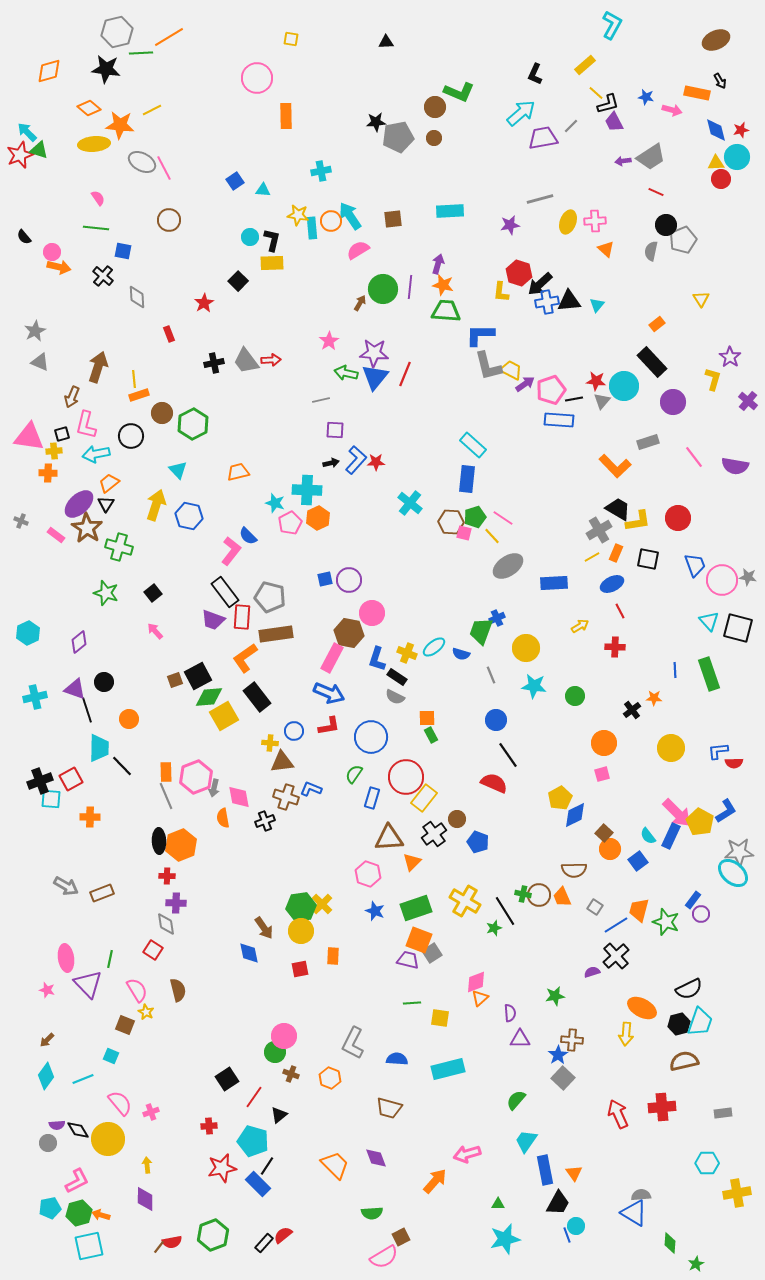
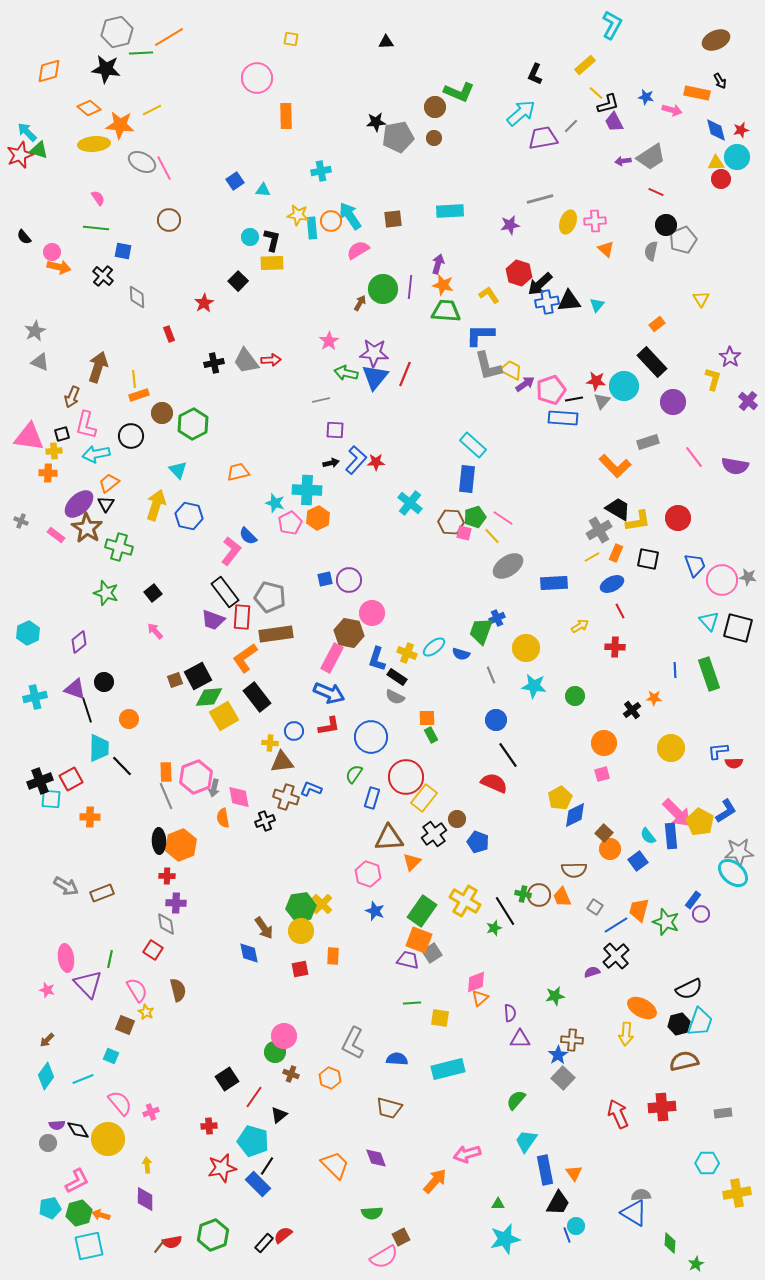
yellow L-shape at (501, 292): moved 12 px left, 3 px down; rotated 140 degrees clockwise
blue rectangle at (559, 420): moved 4 px right, 2 px up
blue rectangle at (671, 836): rotated 30 degrees counterclockwise
green rectangle at (416, 908): moved 6 px right, 3 px down; rotated 36 degrees counterclockwise
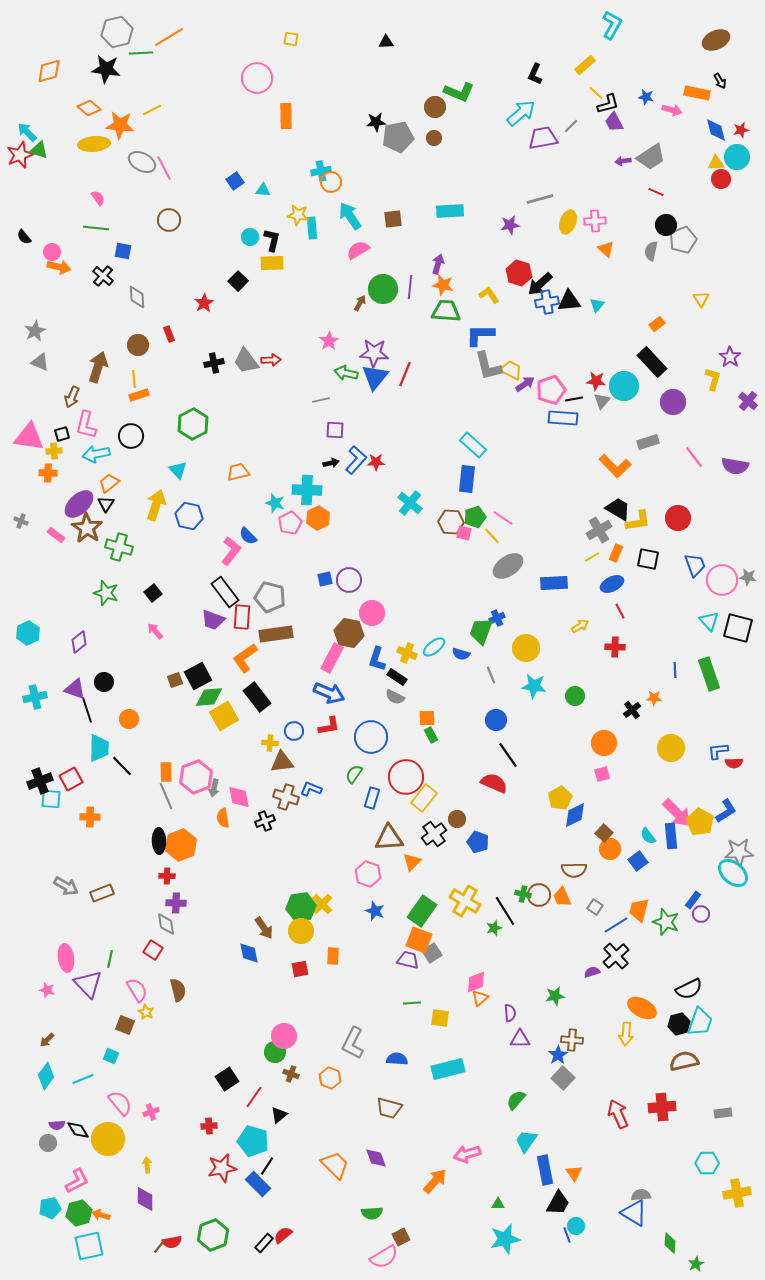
orange circle at (331, 221): moved 39 px up
brown circle at (162, 413): moved 24 px left, 68 px up
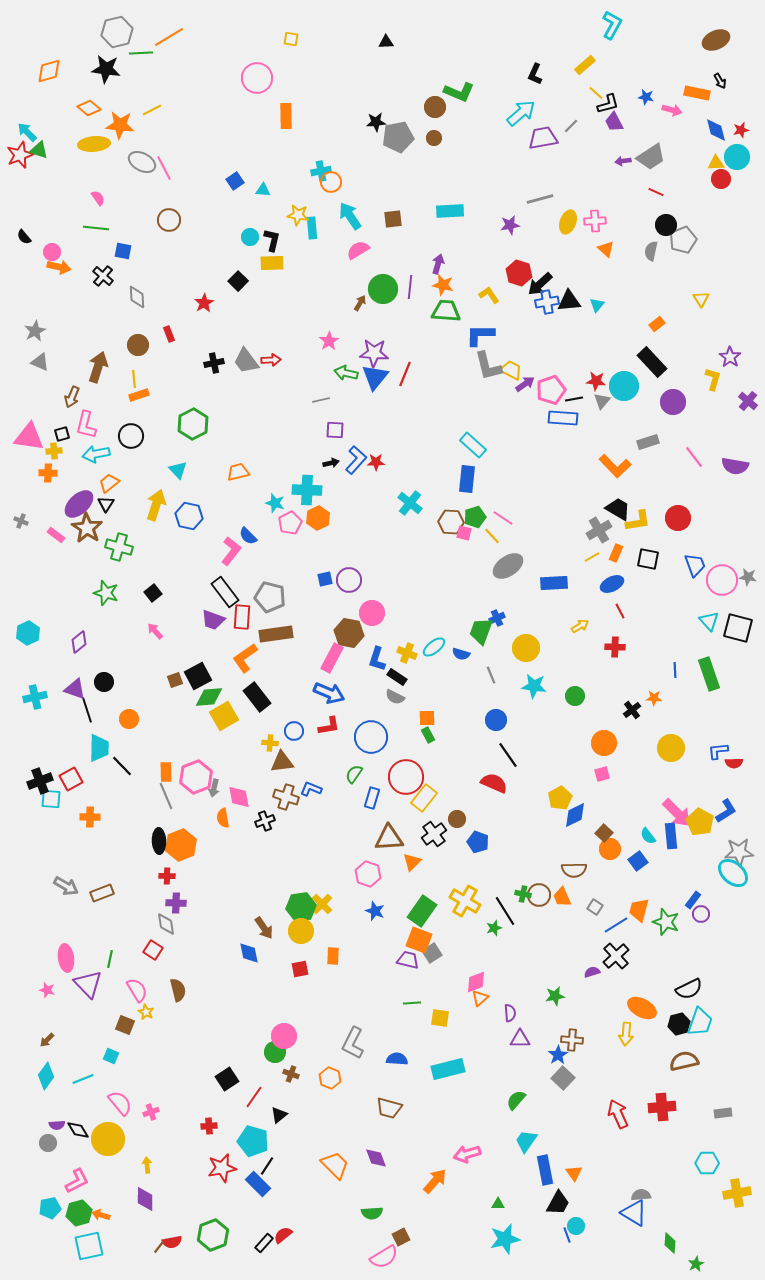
green rectangle at (431, 735): moved 3 px left
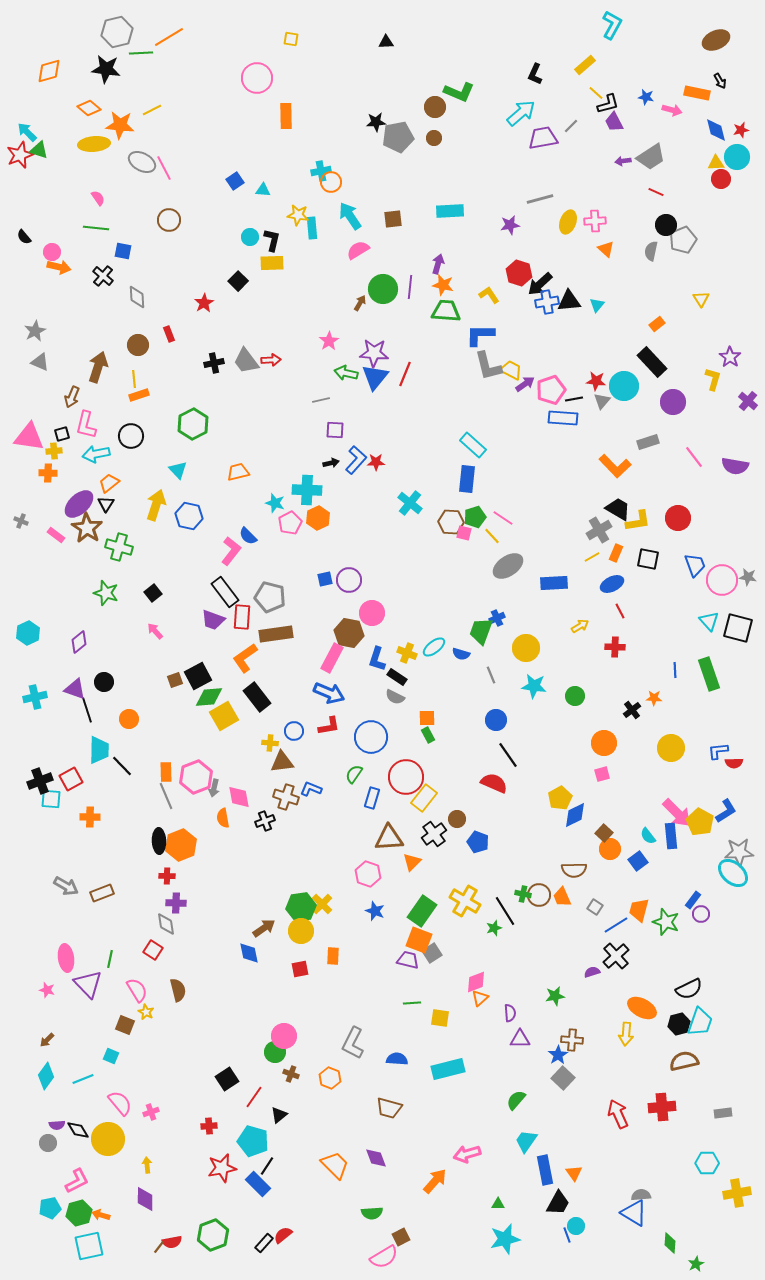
cyan trapezoid at (99, 748): moved 2 px down
brown arrow at (264, 928): rotated 90 degrees counterclockwise
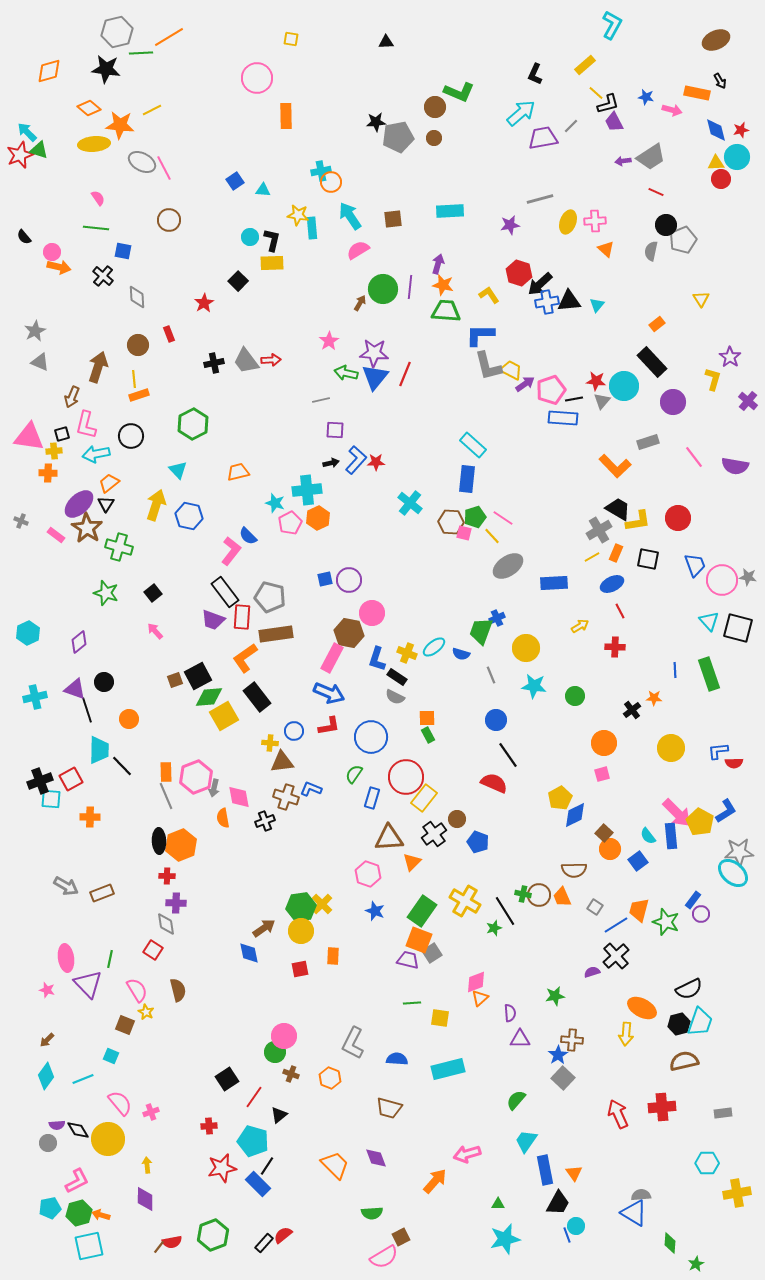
cyan cross at (307, 490): rotated 8 degrees counterclockwise
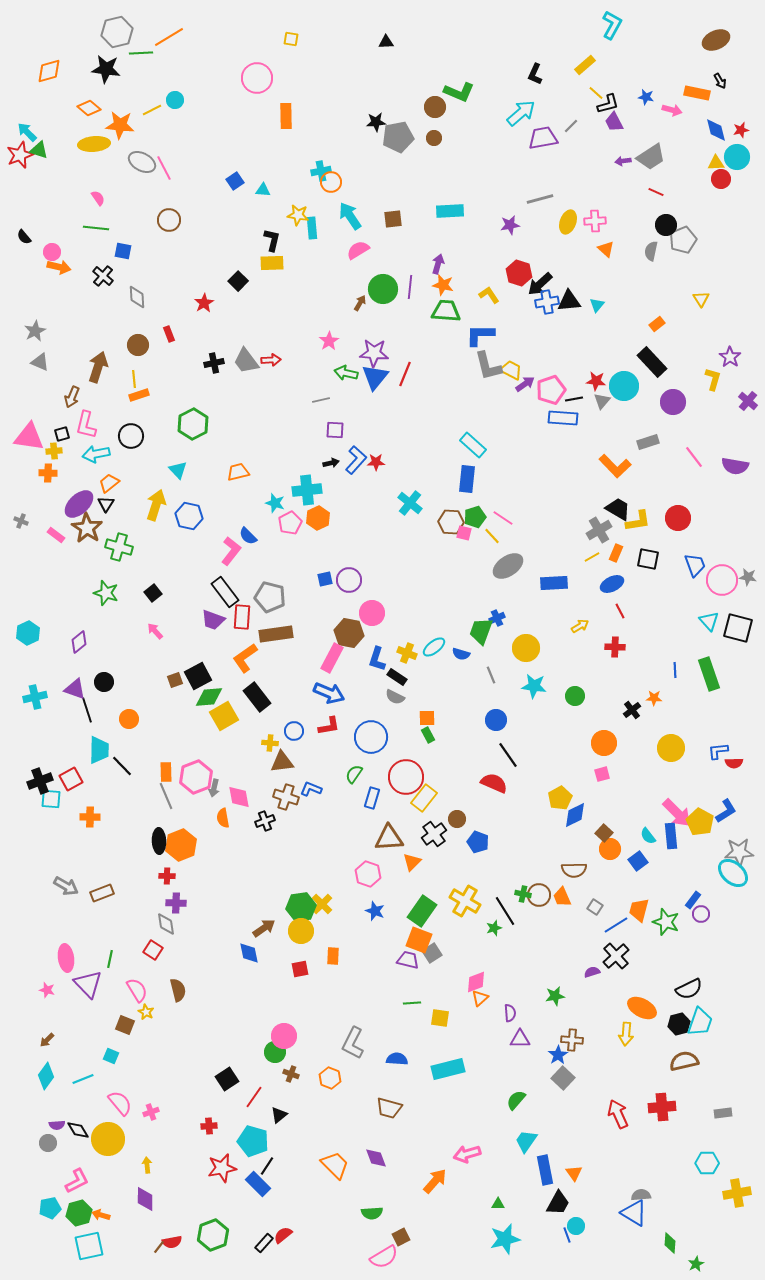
cyan circle at (250, 237): moved 75 px left, 137 px up
